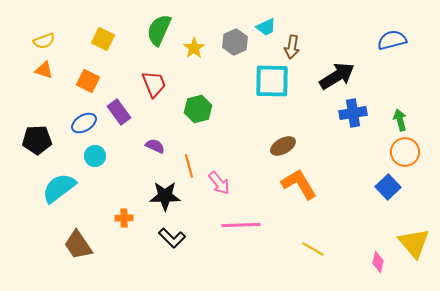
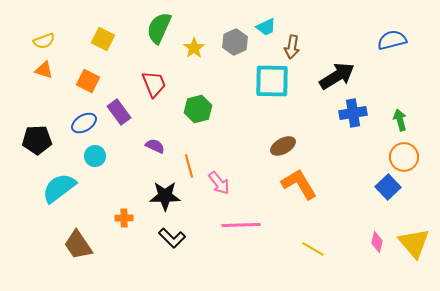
green semicircle: moved 2 px up
orange circle: moved 1 px left, 5 px down
pink diamond: moved 1 px left, 20 px up
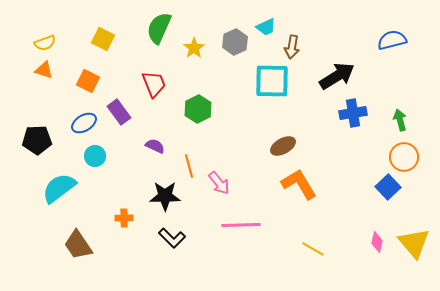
yellow semicircle: moved 1 px right, 2 px down
green hexagon: rotated 12 degrees counterclockwise
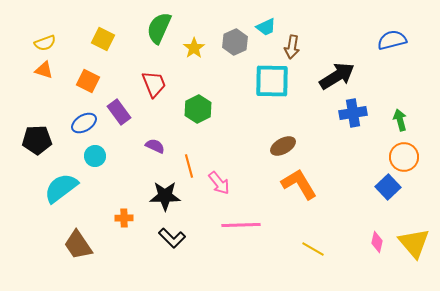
cyan semicircle: moved 2 px right
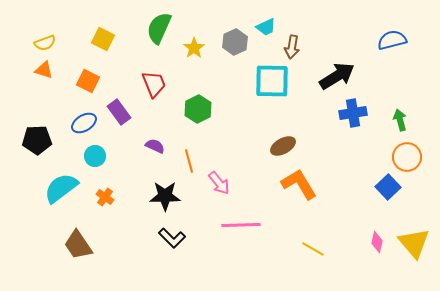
orange circle: moved 3 px right
orange line: moved 5 px up
orange cross: moved 19 px left, 21 px up; rotated 36 degrees clockwise
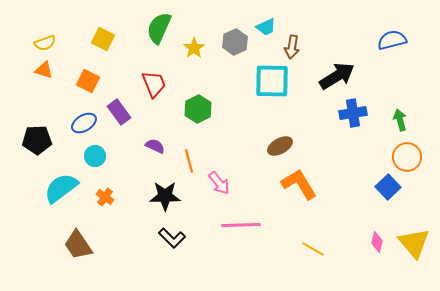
brown ellipse: moved 3 px left
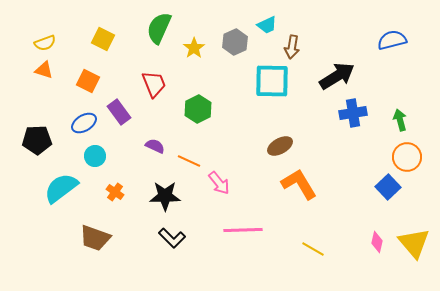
cyan trapezoid: moved 1 px right, 2 px up
orange line: rotated 50 degrees counterclockwise
orange cross: moved 10 px right, 5 px up
pink line: moved 2 px right, 5 px down
brown trapezoid: moved 17 px right, 7 px up; rotated 36 degrees counterclockwise
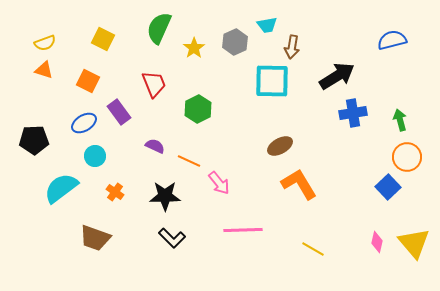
cyan trapezoid: rotated 15 degrees clockwise
black pentagon: moved 3 px left
